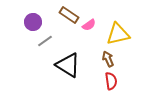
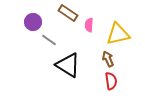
brown rectangle: moved 1 px left, 2 px up
pink semicircle: rotated 128 degrees clockwise
gray line: moved 4 px right, 1 px up; rotated 70 degrees clockwise
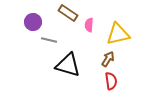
gray line: rotated 21 degrees counterclockwise
brown arrow: rotated 56 degrees clockwise
black triangle: rotated 16 degrees counterclockwise
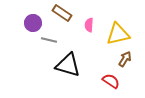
brown rectangle: moved 6 px left
purple circle: moved 1 px down
brown arrow: moved 17 px right
red semicircle: rotated 48 degrees counterclockwise
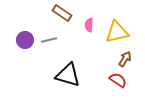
purple circle: moved 8 px left, 17 px down
yellow triangle: moved 1 px left, 2 px up
gray line: rotated 28 degrees counterclockwise
black triangle: moved 10 px down
red semicircle: moved 7 px right, 1 px up
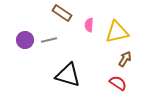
red semicircle: moved 3 px down
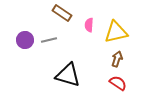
yellow triangle: moved 1 px left
brown arrow: moved 8 px left; rotated 14 degrees counterclockwise
